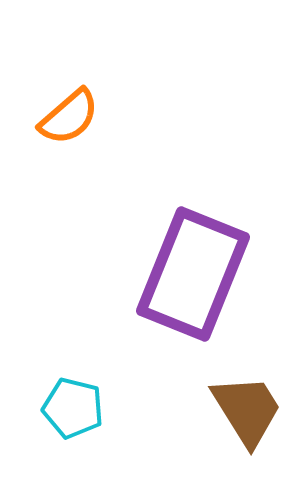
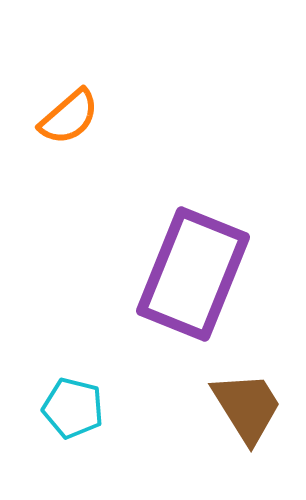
brown trapezoid: moved 3 px up
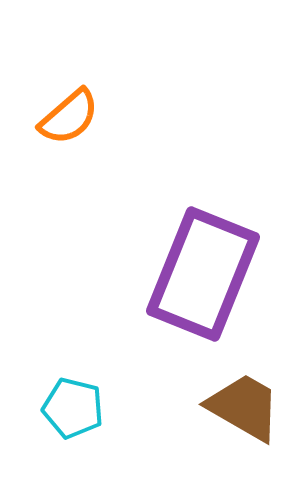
purple rectangle: moved 10 px right
brown trapezoid: moved 3 px left; rotated 28 degrees counterclockwise
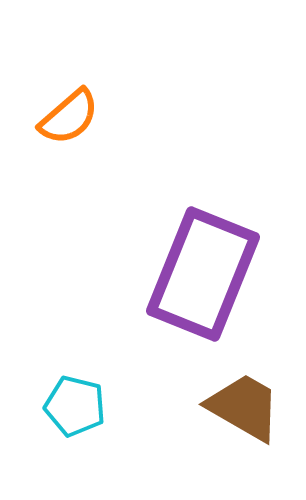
cyan pentagon: moved 2 px right, 2 px up
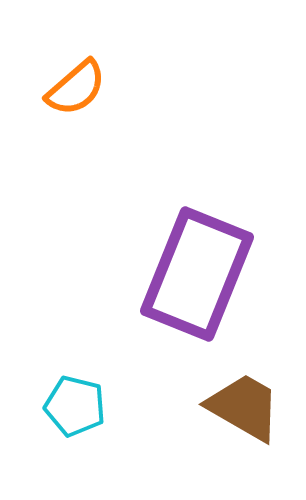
orange semicircle: moved 7 px right, 29 px up
purple rectangle: moved 6 px left
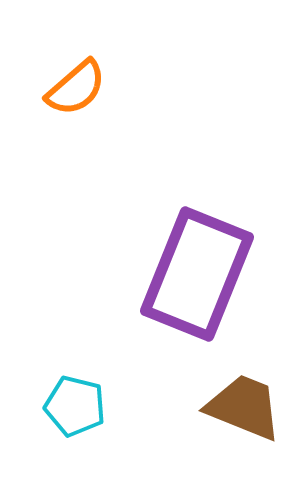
brown trapezoid: rotated 8 degrees counterclockwise
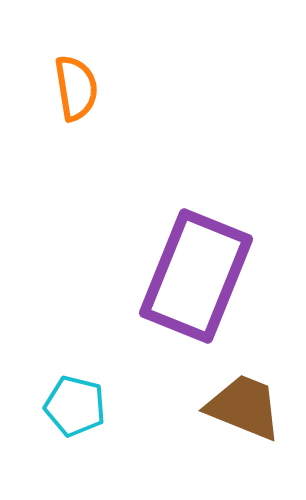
orange semicircle: rotated 58 degrees counterclockwise
purple rectangle: moved 1 px left, 2 px down
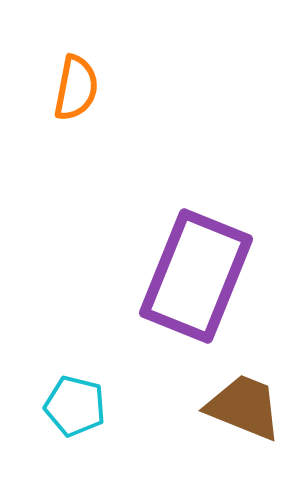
orange semicircle: rotated 20 degrees clockwise
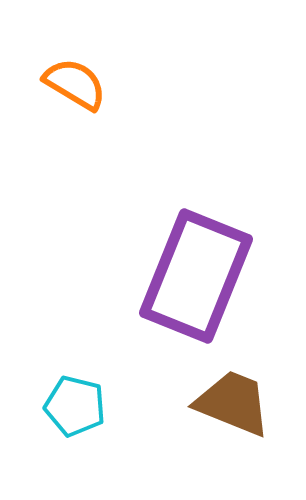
orange semicircle: moved 1 px left, 4 px up; rotated 70 degrees counterclockwise
brown trapezoid: moved 11 px left, 4 px up
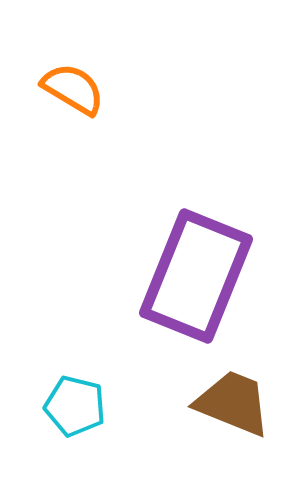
orange semicircle: moved 2 px left, 5 px down
